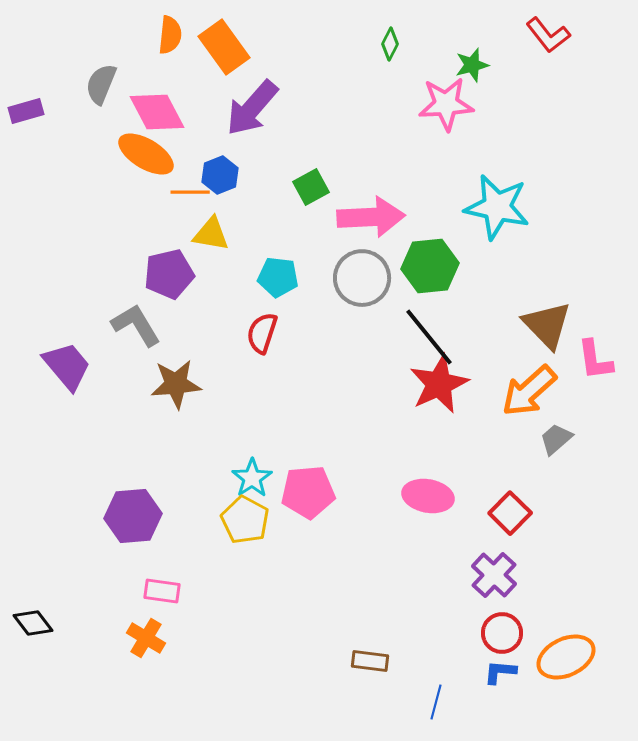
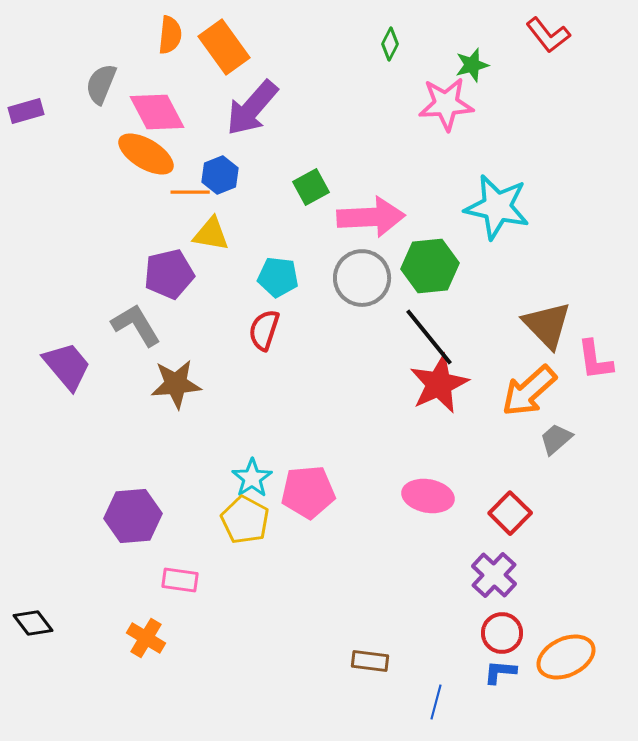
red semicircle at (262, 333): moved 2 px right, 3 px up
pink rectangle at (162, 591): moved 18 px right, 11 px up
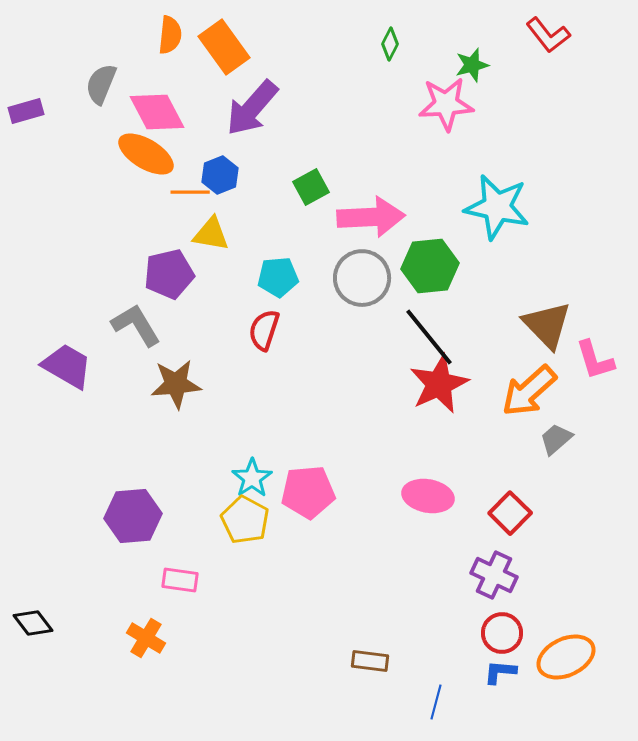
cyan pentagon at (278, 277): rotated 12 degrees counterclockwise
pink L-shape at (595, 360): rotated 9 degrees counterclockwise
purple trapezoid at (67, 366): rotated 20 degrees counterclockwise
purple cross at (494, 575): rotated 18 degrees counterclockwise
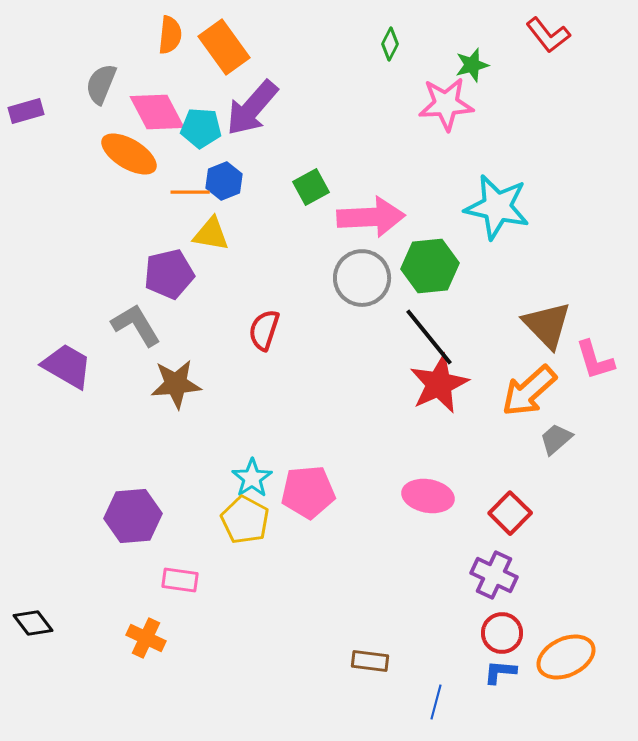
orange ellipse at (146, 154): moved 17 px left
blue hexagon at (220, 175): moved 4 px right, 6 px down
cyan pentagon at (278, 277): moved 77 px left, 149 px up; rotated 9 degrees clockwise
orange cross at (146, 638): rotated 6 degrees counterclockwise
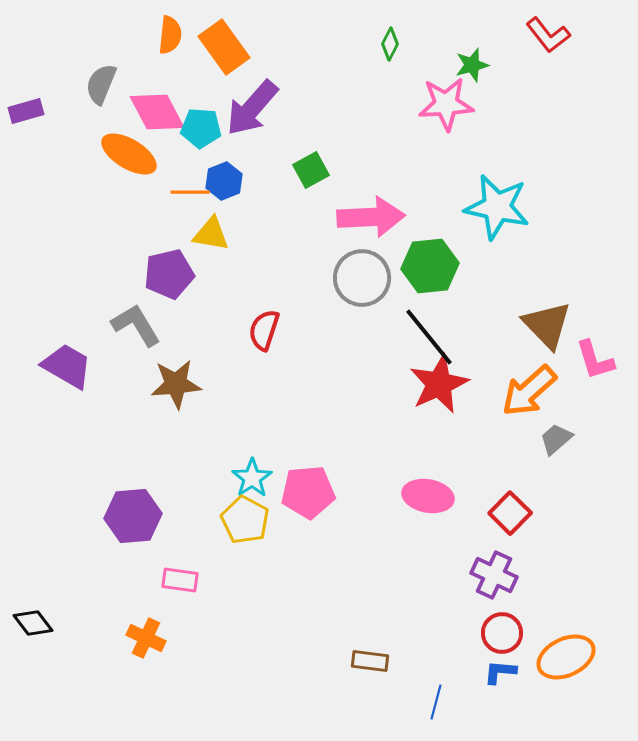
green square at (311, 187): moved 17 px up
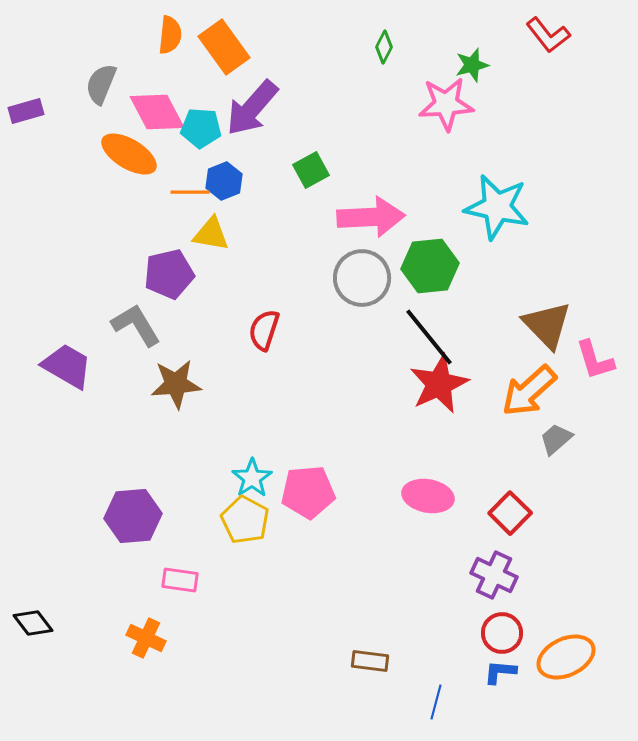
green diamond at (390, 44): moved 6 px left, 3 px down
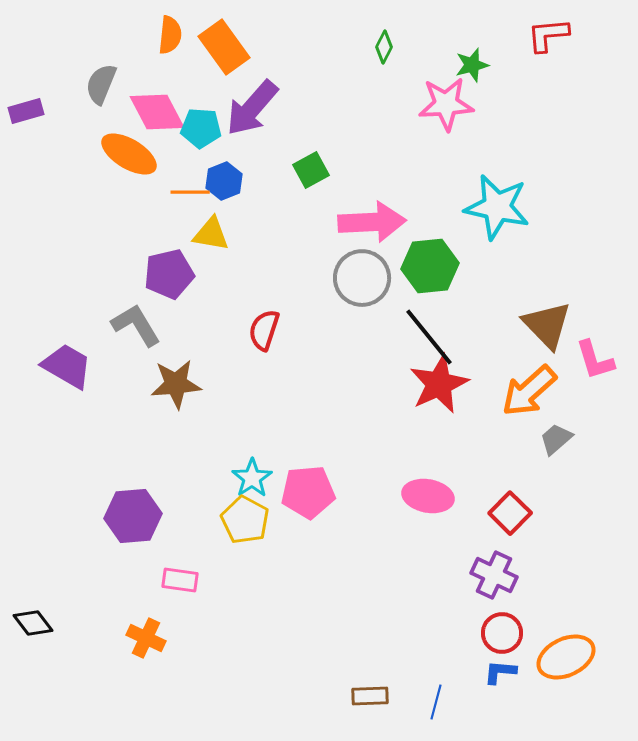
red L-shape at (548, 35): rotated 123 degrees clockwise
pink arrow at (371, 217): moved 1 px right, 5 px down
brown rectangle at (370, 661): moved 35 px down; rotated 9 degrees counterclockwise
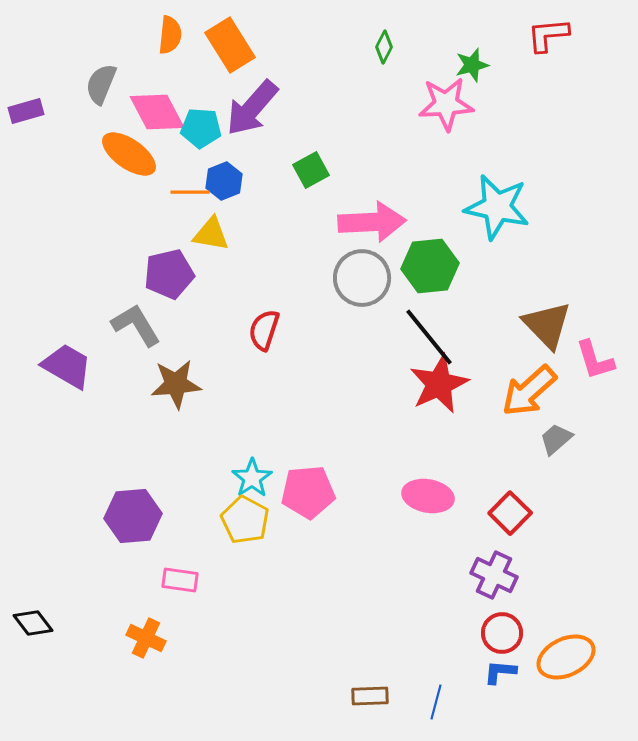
orange rectangle at (224, 47): moved 6 px right, 2 px up; rotated 4 degrees clockwise
orange ellipse at (129, 154): rotated 4 degrees clockwise
